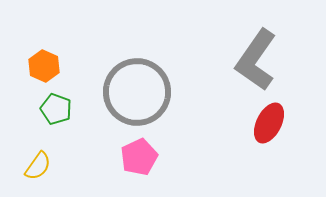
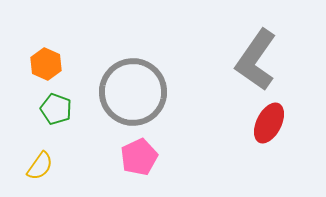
orange hexagon: moved 2 px right, 2 px up
gray circle: moved 4 px left
yellow semicircle: moved 2 px right
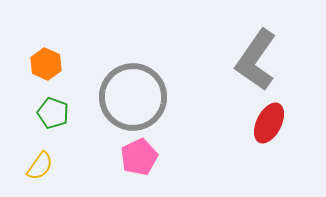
gray circle: moved 5 px down
green pentagon: moved 3 px left, 4 px down
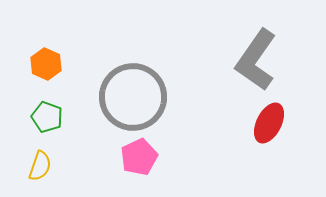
green pentagon: moved 6 px left, 4 px down
yellow semicircle: rotated 16 degrees counterclockwise
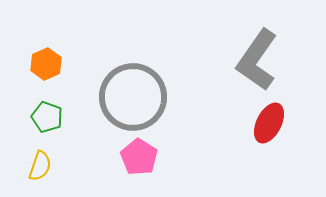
gray L-shape: moved 1 px right
orange hexagon: rotated 12 degrees clockwise
pink pentagon: rotated 15 degrees counterclockwise
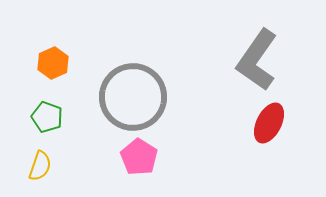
orange hexagon: moved 7 px right, 1 px up
